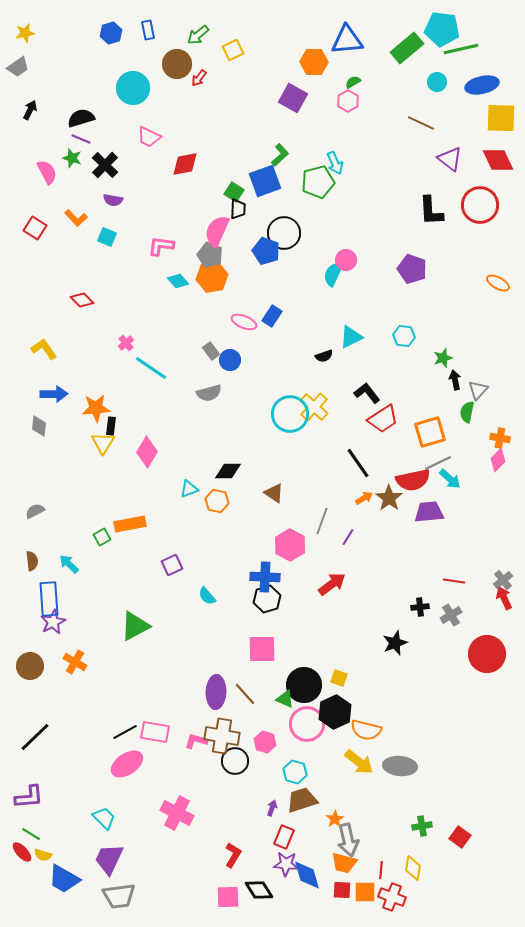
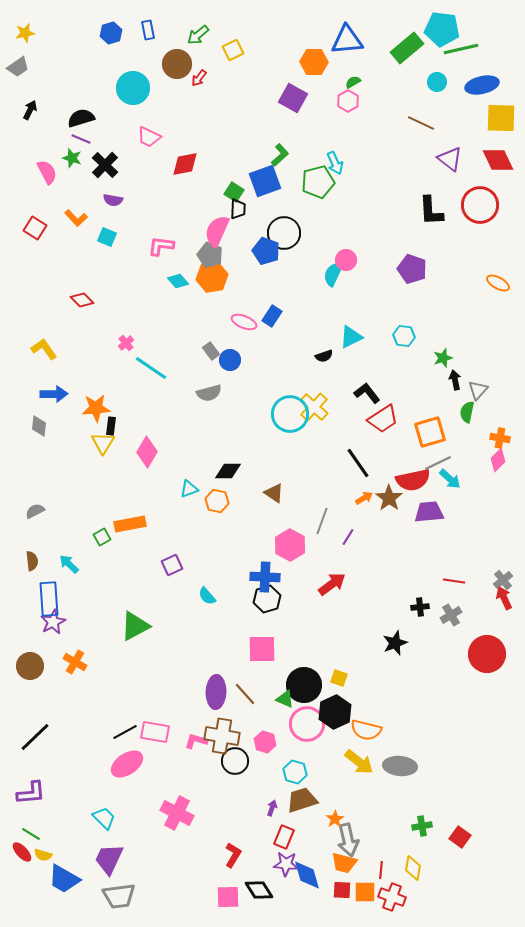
purple L-shape at (29, 797): moved 2 px right, 4 px up
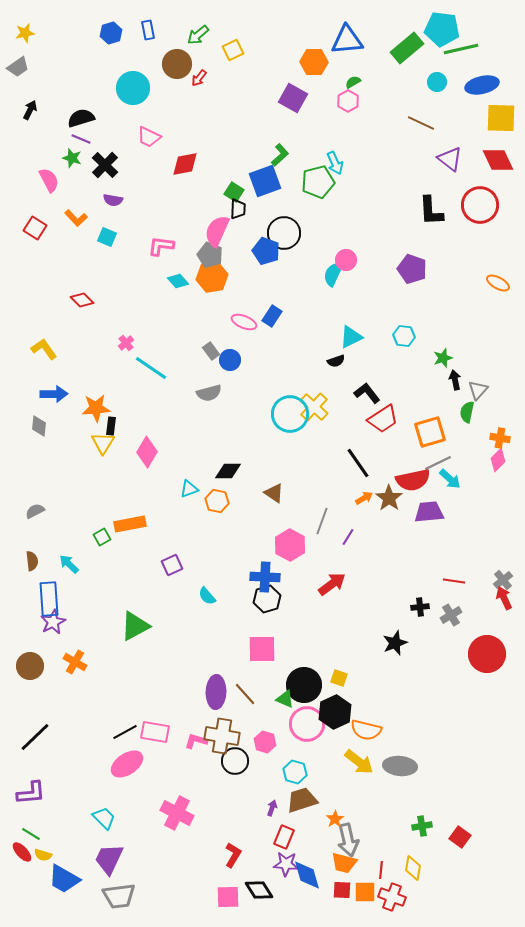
pink semicircle at (47, 172): moved 2 px right, 8 px down
black semicircle at (324, 356): moved 12 px right, 5 px down
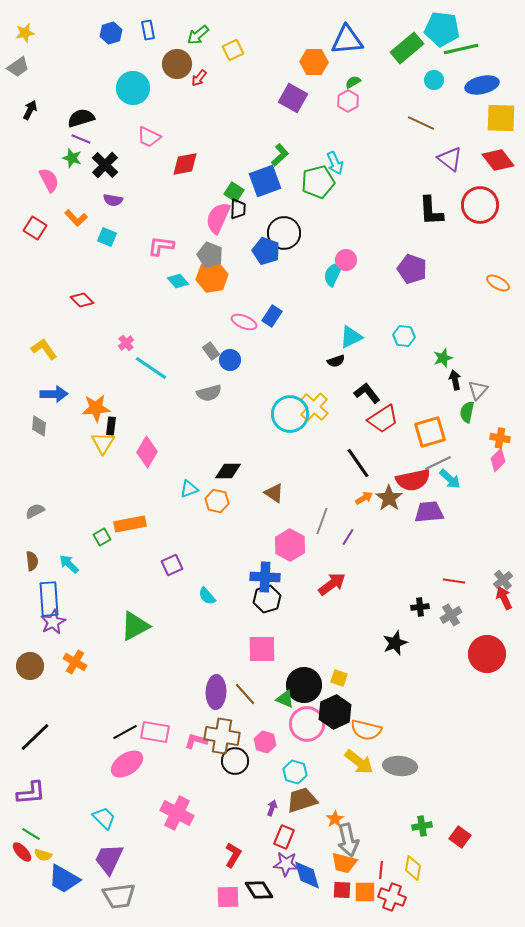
cyan circle at (437, 82): moved 3 px left, 2 px up
red diamond at (498, 160): rotated 12 degrees counterclockwise
pink semicircle at (217, 231): moved 1 px right, 13 px up
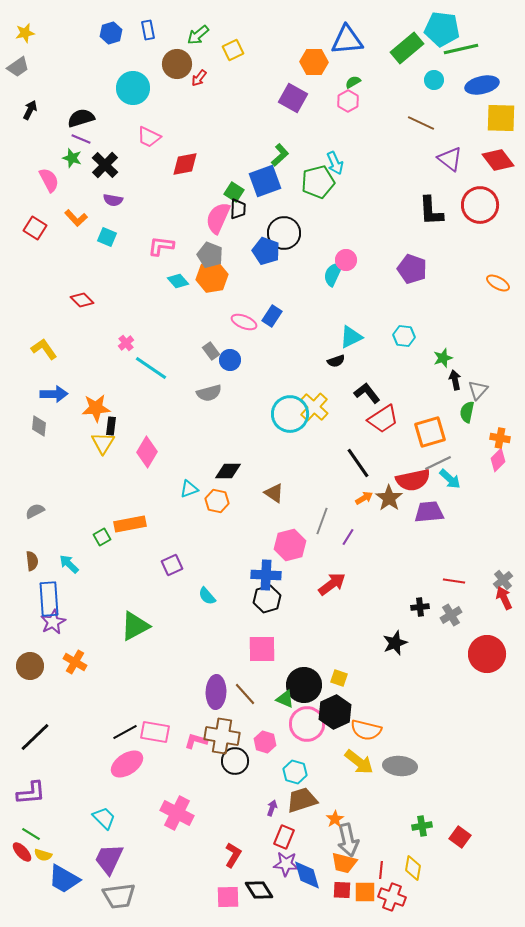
pink hexagon at (290, 545): rotated 16 degrees clockwise
blue cross at (265, 577): moved 1 px right, 2 px up
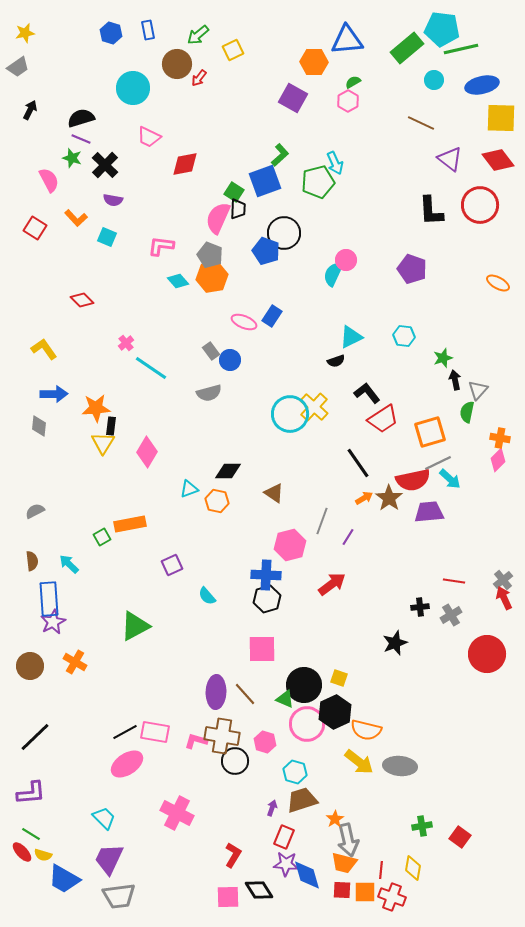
blue hexagon at (111, 33): rotated 25 degrees counterclockwise
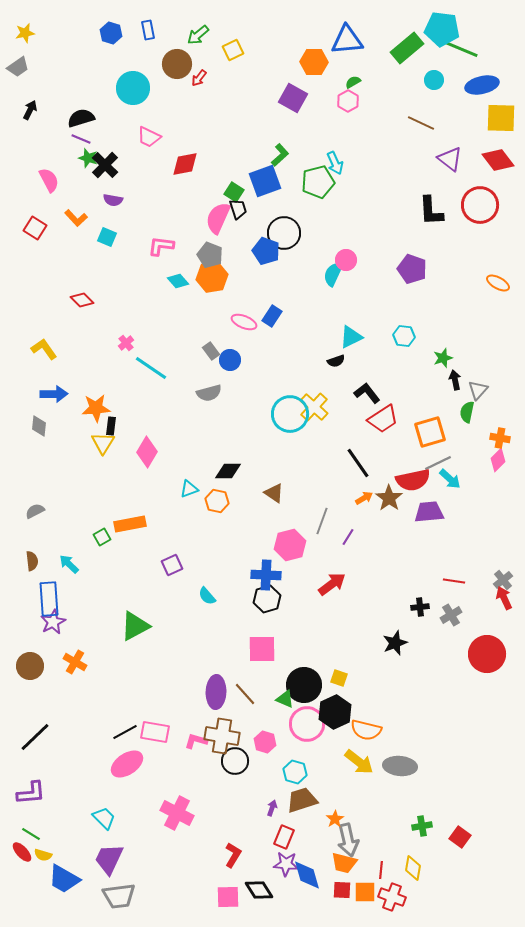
green line at (461, 49): rotated 36 degrees clockwise
green star at (72, 158): moved 16 px right
black trapezoid at (238, 209): rotated 20 degrees counterclockwise
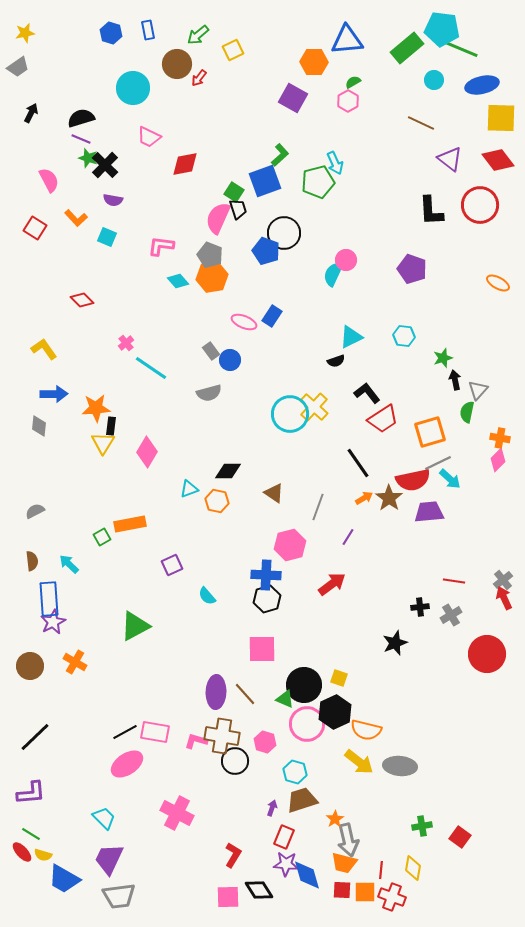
black arrow at (30, 110): moved 1 px right, 3 px down
gray line at (322, 521): moved 4 px left, 14 px up
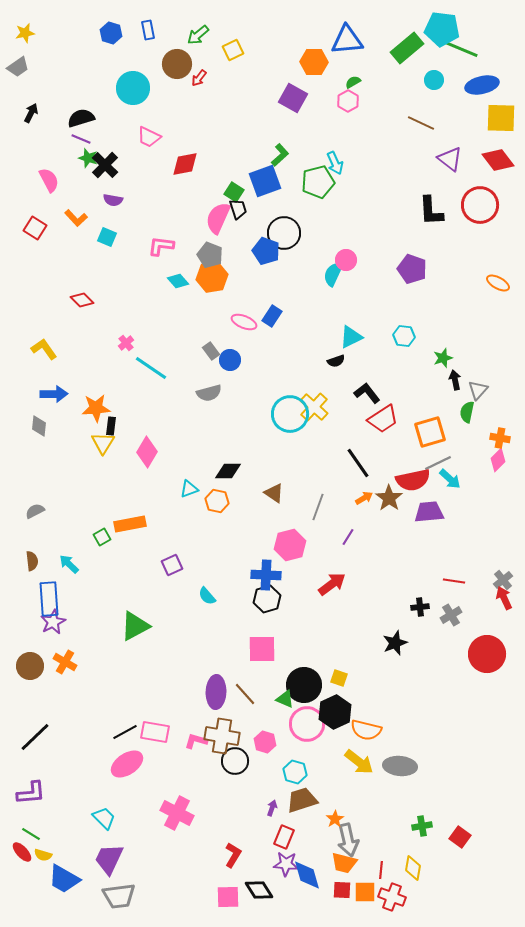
orange cross at (75, 662): moved 10 px left
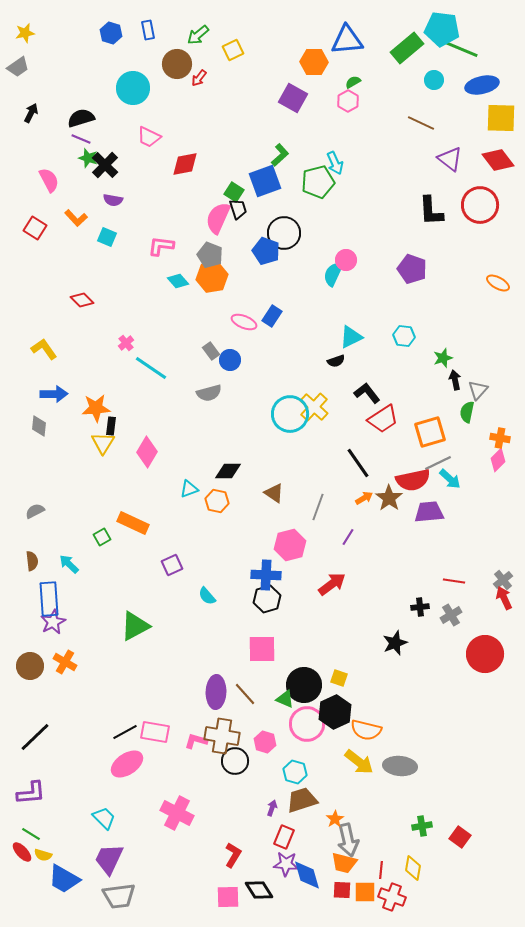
orange rectangle at (130, 524): moved 3 px right, 1 px up; rotated 36 degrees clockwise
red circle at (487, 654): moved 2 px left
